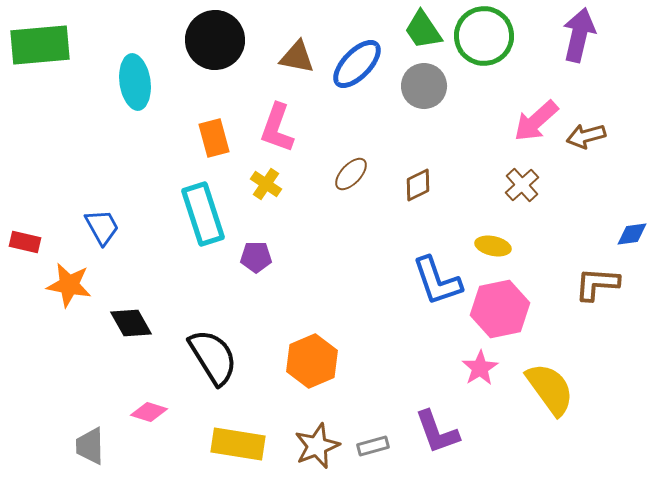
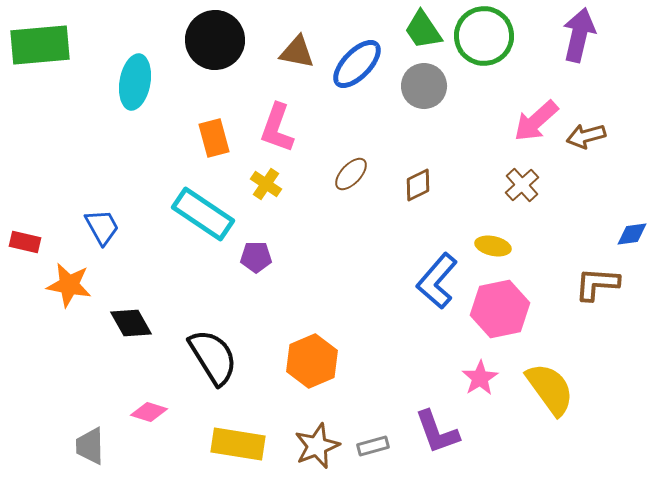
brown triangle: moved 5 px up
cyan ellipse: rotated 18 degrees clockwise
cyan rectangle: rotated 38 degrees counterclockwise
blue L-shape: rotated 60 degrees clockwise
pink star: moved 10 px down
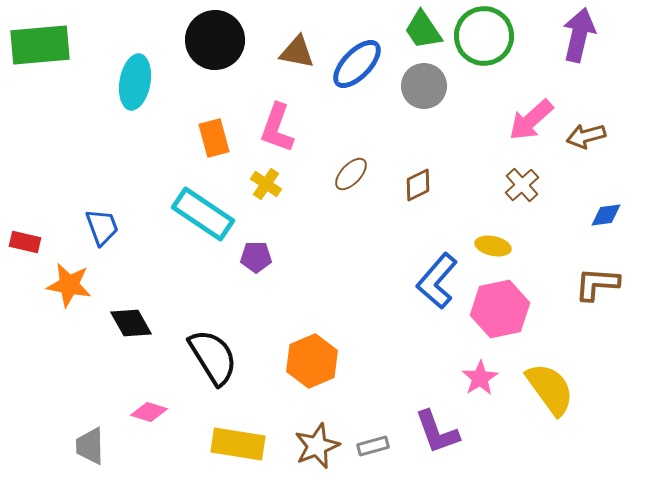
pink arrow: moved 5 px left, 1 px up
blue trapezoid: rotated 9 degrees clockwise
blue diamond: moved 26 px left, 19 px up
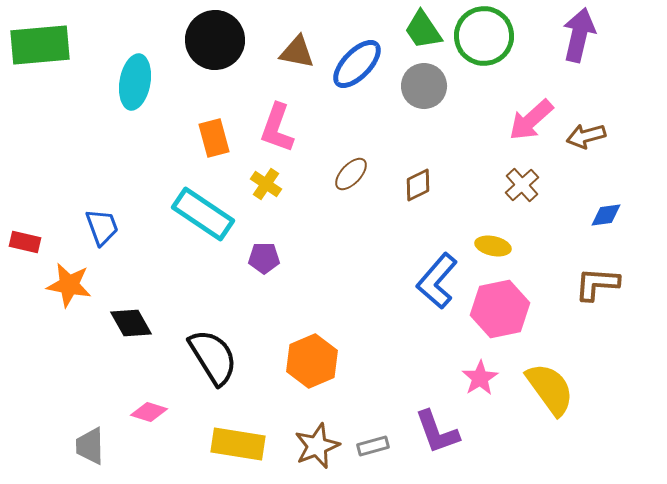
purple pentagon: moved 8 px right, 1 px down
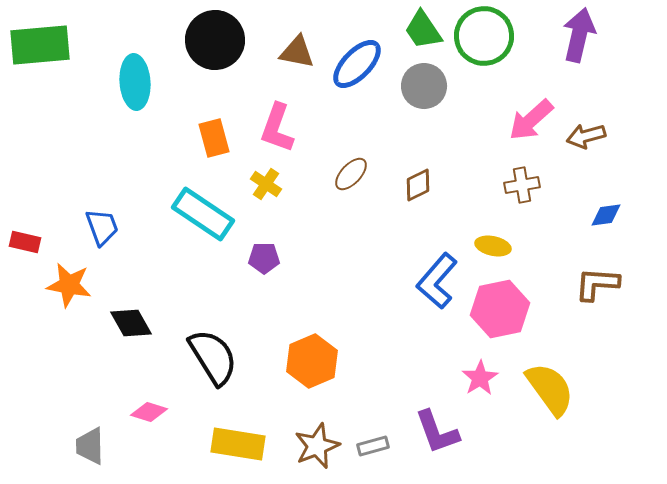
cyan ellipse: rotated 14 degrees counterclockwise
brown cross: rotated 32 degrees clockwise
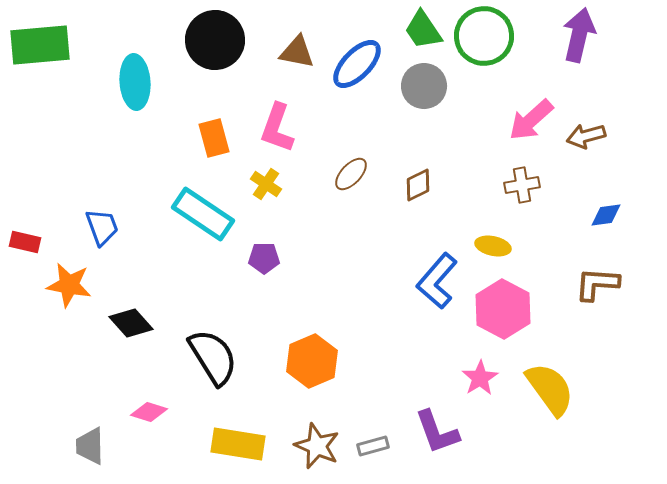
pink hexagon: moved 3 px right; rotated 20 degrees counterclockwise
black diamond: rotated 12 degrees counterclockwise
brown star: rotated 27 degrees counterclockwise
